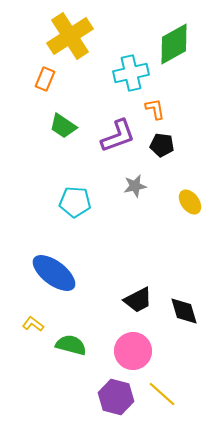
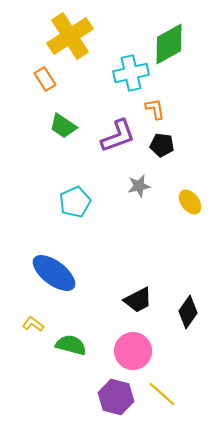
green diamond: moved 5 px left
orange rectangle: rotated 55 degrees counterclockwise
gray star: moved 4 px right
cyan pentagon: rotated 28 degrees counterclockwise
black diamond: moved 4 px right, 1 px down; rotated 52 degrees clockwise
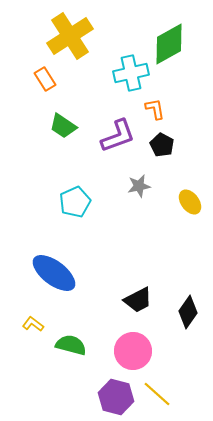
black pentagon: rotated 20 degrees clockwise
yellow line: moved 5 px left
